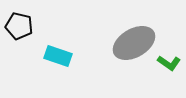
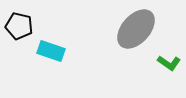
gray ellipse: moved 2 px right, 14 px up; rotated 18 degrees counterclockwise
cyan rectangle: moved 7 px left, 5 px up
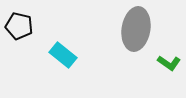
gray ellipse: rotated 33 degrees counterclockwise
cyan rectangle: moved 12 px right, 4 px down; rotated 20 degrees clockwise
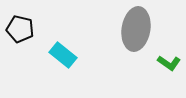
black pentagon: moved 1 px right, 3 px down
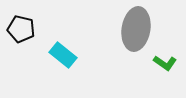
black pentagon: moved 1 px right
green L-shape: moved 4 px left
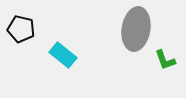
green L-shape: moved 3 px up; rotated 35 degrees clockwise
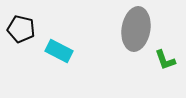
cyan rectangle: moved 4 px left, 4 px up; rotated 12 degrees counterclockwise
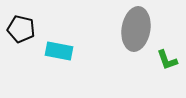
cyan rectangle: rotated 16 degrees counterclockwise
green L-shape: moved 2 px right
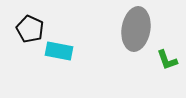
black pentagon: moved 9 px right; rotated 12 degrees clockwise
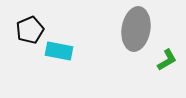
black pentagon: moved 1 px down; rotated 24 degrees clockwise
green L-shape: rotated 100 degrees counterclockwise
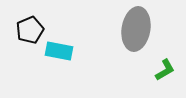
green L-shape: moved 2 px left, 10 px down
